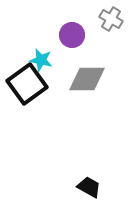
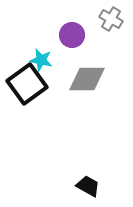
black trapezoid: moved 1 px left, 1 px up
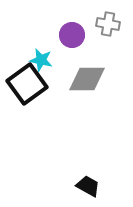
gray cross: moved 3 px left, 5 px down; rotated 20 degrees counterclockwise
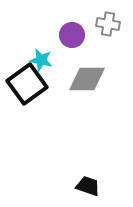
black trapezoid: rotated 10 degrees counterclockwise
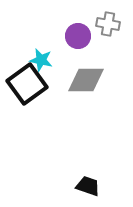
purple circle: moved 6 px right, 1 px down
gray diamond: moved 1 px left, 1 px down
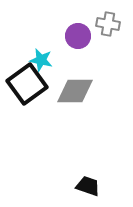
gray diamond: moved 11 px left, 11 px down
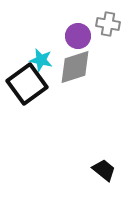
gray diamond: moved 24 px up; rotated 18 degrees counterclockwise
black trapezoid: moved 16 px right, 16 px up; rotated 20 degrees clockwise
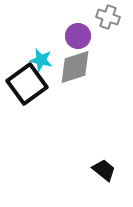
gray cross: moved 7 px up; rotated 10 degrees clockwise
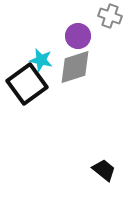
gray cross: moved 2 px right, 1 px up
